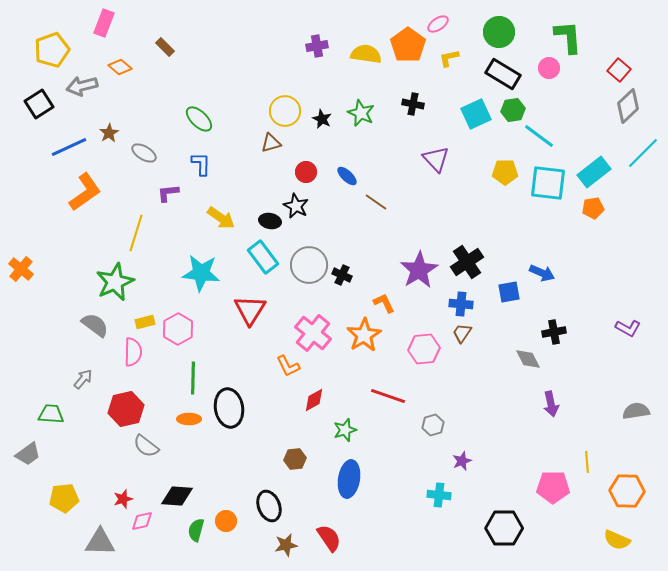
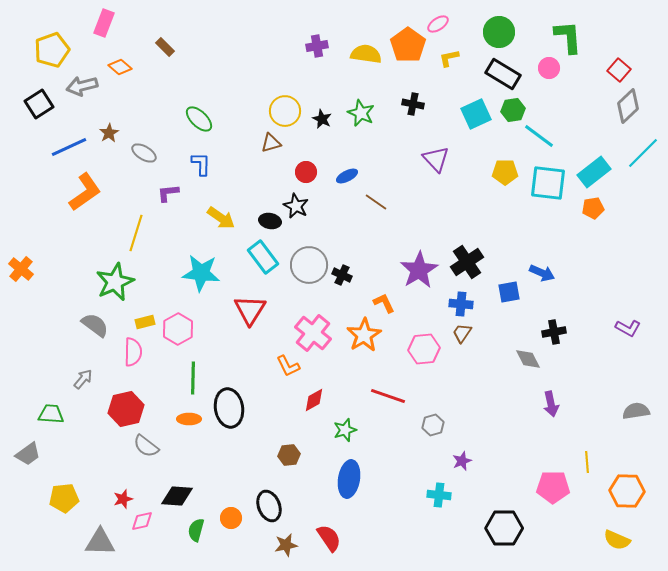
blue ellipse at (347, 176): rotated 70 degrees counterclockwise
brown hexagon at (295, 459): moved 6 px left, 4 px up
orange circle at (226, 521): moved 5 px right, 3 px up
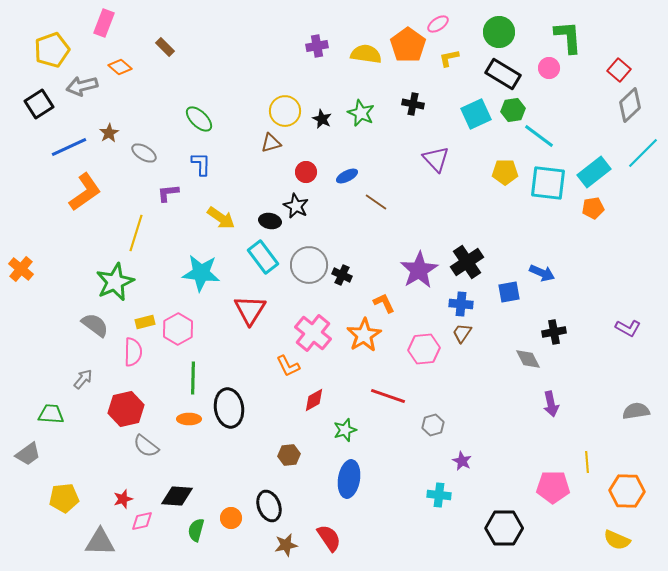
gray diamond at (628, 106): moved 2 px right, 1 px up
purple star at (462, 461): rotated 24 degrees counterclockwise
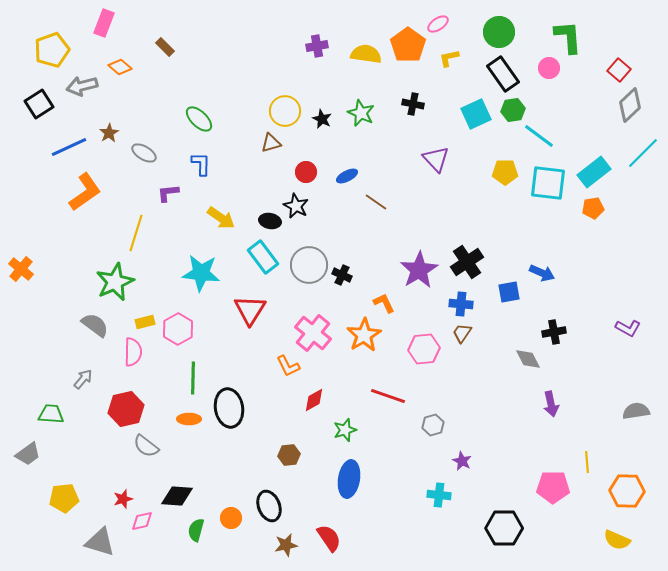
black rectangle at (503, 74): rotated 24 degrees clockwise
gray triangle at (100, 542): rotated 16 degrees clockwise
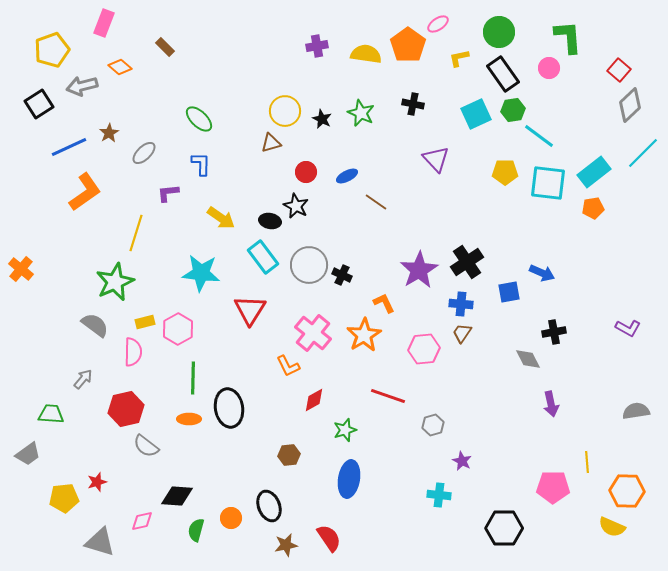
yellow L-shape at (449, 58): moved 10 px right
gray ellipse at (144, 153): rotated 75 degrees counterclockwise
red star at (123, 499): moved 26 px left, 17 px up
yellow semicircle at (617, 540): moved 5 px left, 13 px up
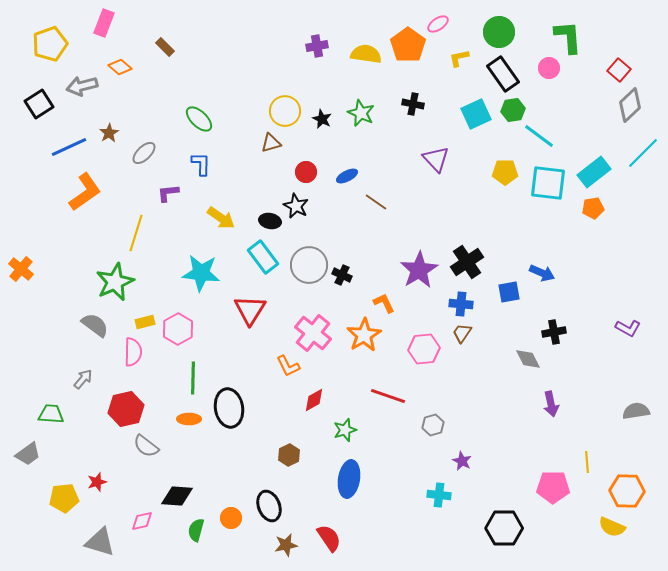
yellow pentagon at (52, 50): moved 2 px left, 6 px up
brown hexagon at (289, 455): rotated 20 degrees counterclockwise
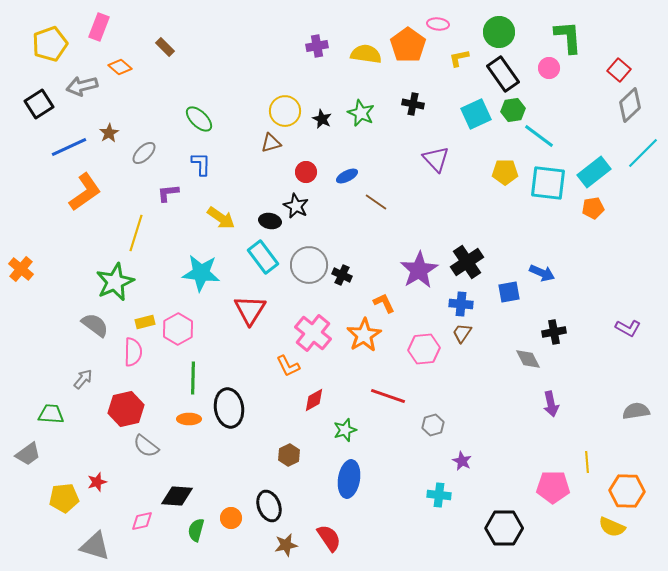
pink rectangle at (104, 23): moved 5 px left, 4 px down
pink ellipse at (438, 24): rotated 40 degrees clockwise
gray triangle at (100, 542): moved 5 px left, 4 px down
